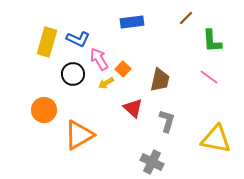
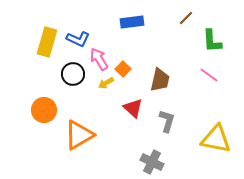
pink line: moved 2 px up
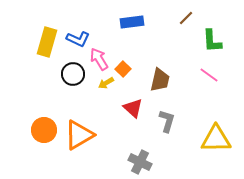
orange circle: moved 20 px down
yellow triangle: rotated 12 degrees counterclockwise
gray cross: moved 12 px left
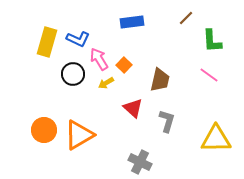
orange square: moved 1 px right, 4 px up
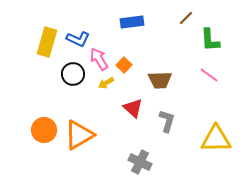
green L-shape: moved 2 px left, 1 px up
brown trapezoid: rotated 75 degrees clockwise
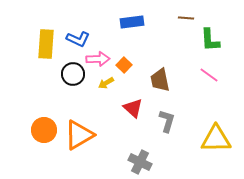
brown line: rotated 49 degrees clockwise
yellow rectangle: moved 1 px left, 2 px down; rotated 12 degrees counterclockwise
pink arrow: moved 1 px left; rotated 120 degrees clockwise
brown trapezoid: rotated 80 degrees clockwise
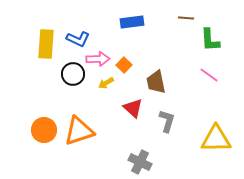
brown trapezoid: moved 4 px left, 2 px down
orange triangle: moved 4 px up; rotated 12 degrees clockwise
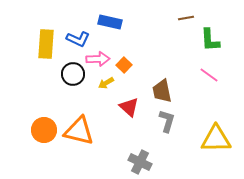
brown line: rotated 14 degrees counterclockwise
blue rectangle: moved 22 px left; rotated 20 degrees clockwise
brown trapezoid: moved 6 px right, 9 px down
red triangle: moved 4 px left, 1 px up
orange triangle: rotated 32 degrees clockwise
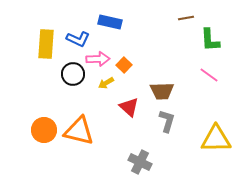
brown trapezoid: rotated 80 degrees counterclockwise
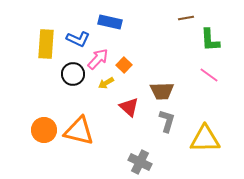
pink arrow: rotated 45 degrees counterclockwise
yellow triangle: moved 11 px left
